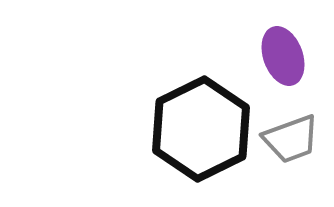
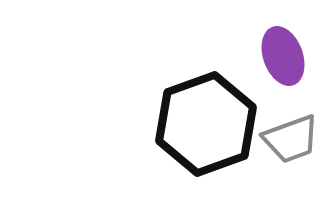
black hexagon: moved 5 px right, 5 px up; rotated 6 degrees clockwise
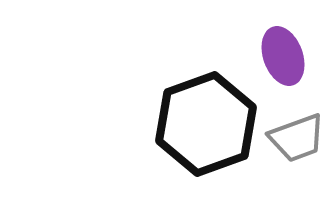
gray trapezoid: moved 6 px right, 1 px up
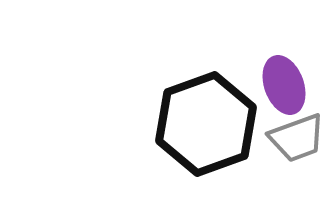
purple ellipse: moved 1 px right, 29 px down
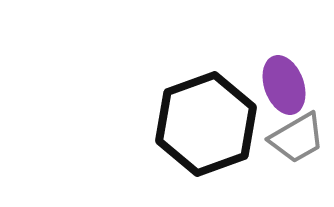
gray trapezoid: rotated 10 degrees counterclockwise
